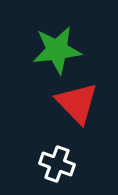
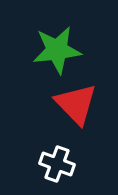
red triangle: moved 1 px left, 1 px down
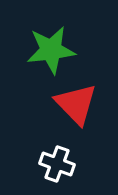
green star: moved 6 px left
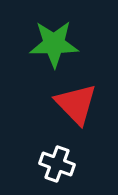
green star: moved 3 px right, 6 px up; rotated 6 degrees clockwise
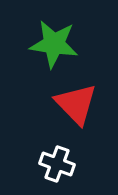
green star: rotated 9 degrees clockwise
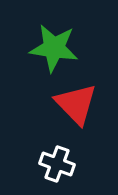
green star: moved 4 px down
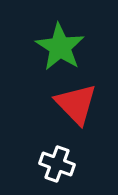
green star: moved 6 px right, 1 px up; rotated 24 degrees clockwise
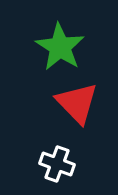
red triangle: moved 1 px right, 1 px up
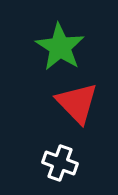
white cross: moved 3 px right, 1 px up
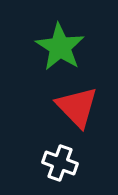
red triangle: moved 4 px down
